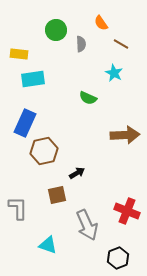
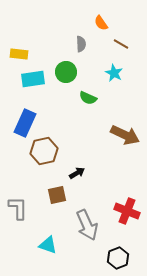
green circle: moved 10 px right, 42 px down
brown arrow: rotated 28 degrees clockwise
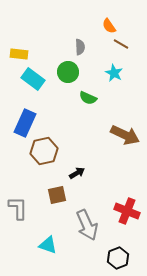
orange semicircle: moved 8 px right, 3 px down
gray semicircle: moved 1 px left, 3 px down
green circle: moved 2 px right
cyan rectangle: rotated 45 degrees clockwise
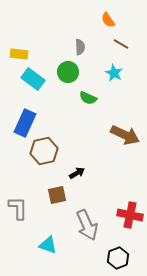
orange semicircle: moved 1 px left, 6 px up
red cross: moved 3 px right, 4 px down; rotated 10 degrees counterclockwise
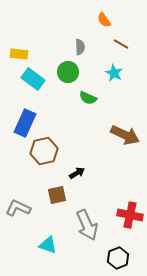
orange semicircle: moved 4 px left
gray L-shape: rotated 65 degrees counterclockwise
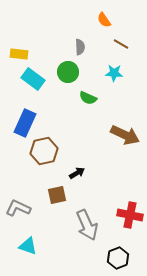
cyan star: rotated 24 degrees counterclockwise
cyan triangle: moved 20 px left, 1 px down
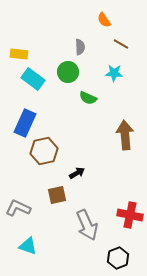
brown arrow: rotated 120 degrees counterclockwise
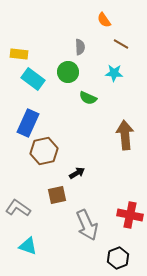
blue rectangle: moved 3 px right
gray L-shape: rotated 10 degrees clockwise
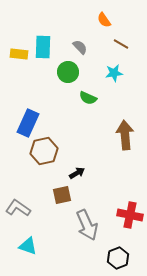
gray semicircle: rotated 42 degrees counterclockwise
cyan star: rotated 12 degrees counterclockwise
cyan rectangle: moved 10 px right, 32 px up; rotated 55 degrees clockwise
brown square: moved 5 px right
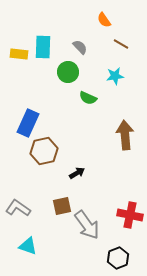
cyan star: moved 1 px right, 3 px down
brown square: moved 11 px down
gray arrow: rotated 12 degrees counterclockwise
